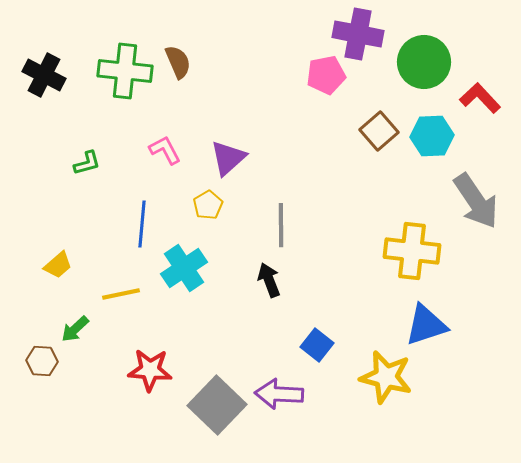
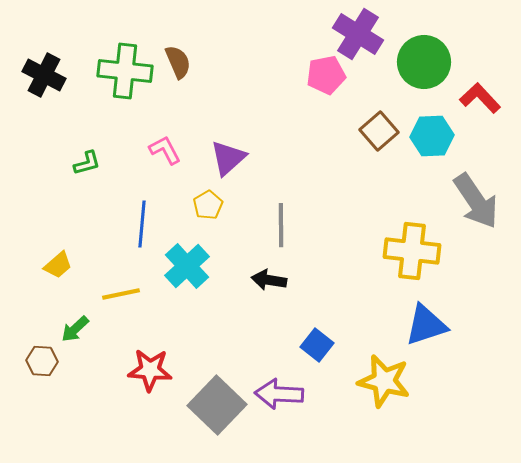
purple cross: rotated 21 degrees clockwise
cyan cross: moved 3 px right, 2 px up; rotated 9 degrees counterclockwise
black arrow: rotated 60 degrees counterclockwise
yellow star: moved 2 px left, 4 px down
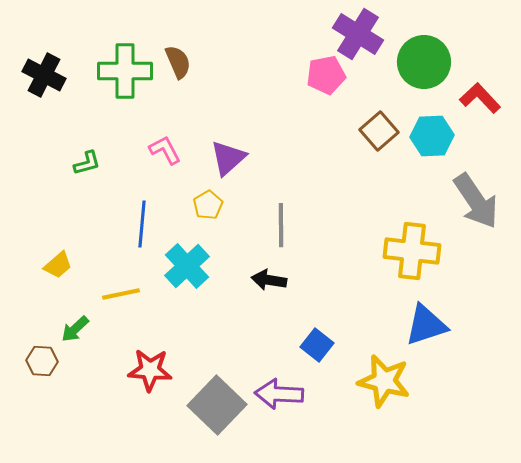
green cross: rotated 6 degrees counterclockwise
